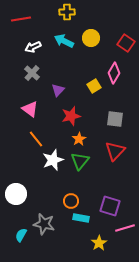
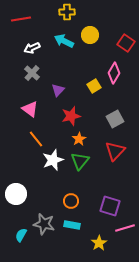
yellow circle: moved 1 px left, 3 px up
white arrow: moved 1 px left, 1 px down
gray square: rotated 36 degrees counterclockwise
cyan rectangle: moved 9 px left, 7 px down
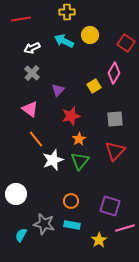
gray square: rotated 24 degrees clockwise
yellow star: moved 3 px up
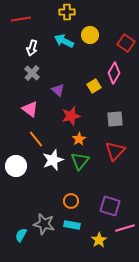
white arrow: rotated 49 degrees counterclockwise
purple triangle: rotated 32 degrees counterclockwise
white circle: moved 28 px up
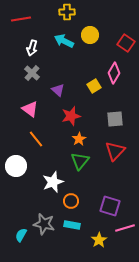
white star: moved 22 px down
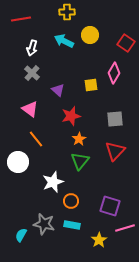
yellow square: moved 3 px left, 1 px up; rotated 24 degrees clockwise
white circle: moved 2 px right, 4 px up
